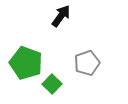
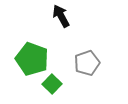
black arrow: rotated 65 degrees counterclockwise
green pentagon: moved 6 px right, 4 px up
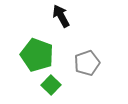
green pentagon: moved 5 px right, 4 px up
green square: moved 1 px left, 1 px down
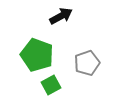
black arrow: rotated 90 degrees clockwise
green square: rotated 18 degrees clockwise
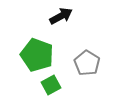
gray pentagon: rotated 20 degrees counterclockwise
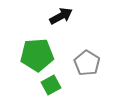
green pentagon: rotated 24 degrees counterclockwise
